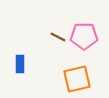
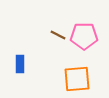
brown line: moved 2 px up
orange square: rotated 8 degrees clockwise
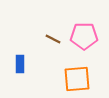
brown line: moved 5 px left, 4 px down
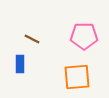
brown line: moved 21 px left
orange square: moved 2 px up
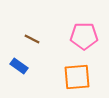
blue rectangle: moved 1 px left, 2 px down; rotated 54 degrees counterclockwise
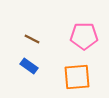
blue rectangle: moved 10 px right
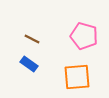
pink pentagon: rotated 16 degrees clockwise
blue rectangle: moved 2 px up
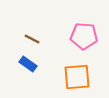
pink pentagon: rotated 12 degrees counterclockwise
blue rectangle: moved 1 px left
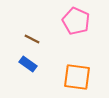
pink pentagon: moved 8 px left, 15 px up; rotated 20 degrees clockwise
orange square: rotated 12 degrees clockwise
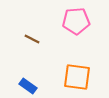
pink pentagon: rotated 28 degrees counterclockwise
blue rectangle: moved 22 px down
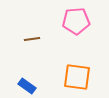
brown line: rotated 35 degrees counterclockwise
blue rectangle: moved 1 px left
